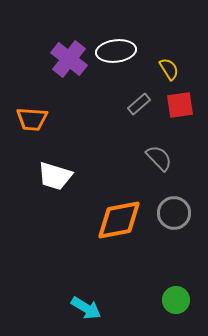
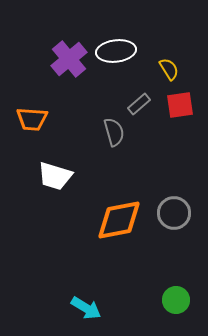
purple cross: rotated 12 degrees clockwise
gray semicircle: moved 45 px left, 26 px up; rotated 28 degrees clockwise
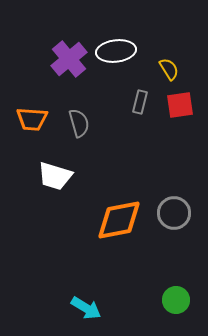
gray rectangle: moved 1 px right, 2 px up; rotated 35 degrees counterclockwise
gray semicircle: moved 35 px left, 9 px up
